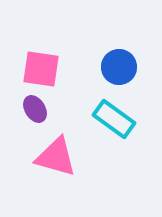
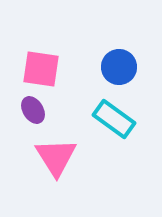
purple ellipse: moved 2 px left, 1 px down
pink triangle: rotated 42 degrees clockwise
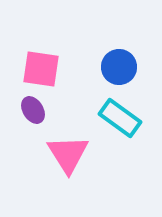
cyan rectangle: moved 6 px right, 1 px up
pink triangle: moved 12 px right, 3 px up
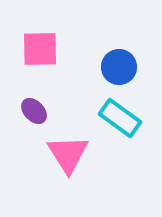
pink square: moved 1 px left, 20 px up; rotated 9 degrees counterclockwise
purple ellipse: moved 1 px right, 1 px down; rotated 12 degrees counterclockwise
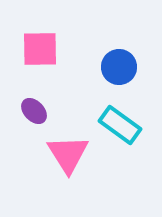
cyan rectangle: moved 7 px down
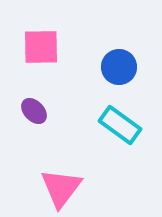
pink square: moved 1 px right, 2 px up
pink triangle: moved 7 px left, 34 px down; rotated 9 degrees clockwise
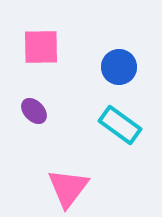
pink triangle: moved 7 px right
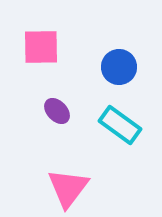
purple ellipse: moved 23 px right
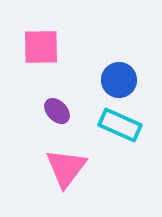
blue circle: moved 13 px down
cyan rectangle: rotated 12 degrees counterclockwise
pink triangle: moved 2 px left, 20 px up
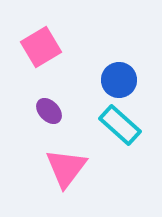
pink square: rotated 30 degrees counterclockwise
purple ellipse: moved 8 px left
cyan rectangle: rotated 18 degrees clockwise
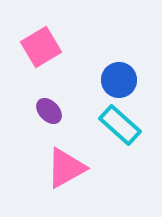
pink triangle: rotated 24 degrees clockwise
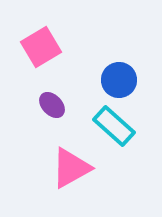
purple ellipse: moved 3 px right, 6 px up
cyan rectangle: moved 6 px left, 1 px down
pink triangle: moved 5 px right
